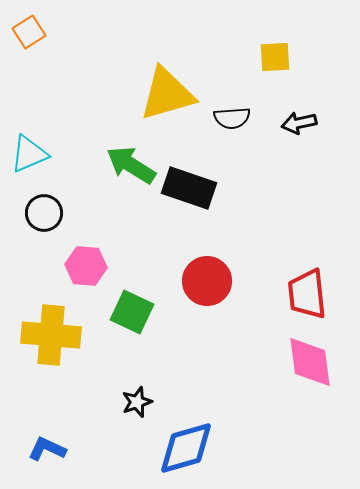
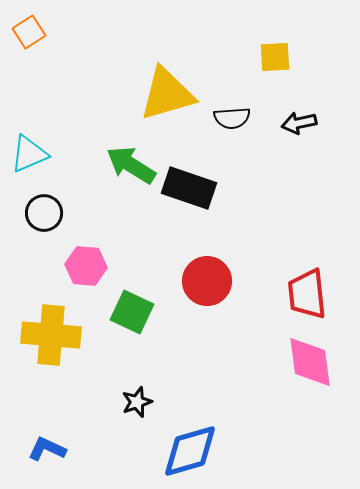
blue diamond: moved 4 px right, 3 px down
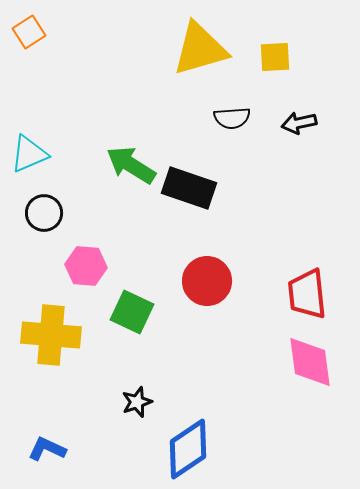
yellow triangle: moved 33 px right, 45 px up
blue diamond: moved 2 px left, 2 px up; rotated 18 degrees counterclockwise
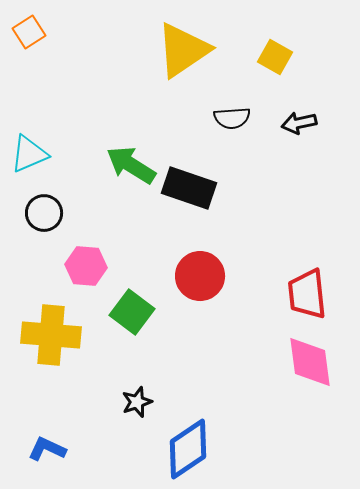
yellow triangle: moved 17 px left, 1 px down; rotated 18 degrees counterclockwise
yellow square: rotated 32 degrees clockwise
red circle: moved 7 px left, 5 px up
green square: rotated 12 degrees clockwise
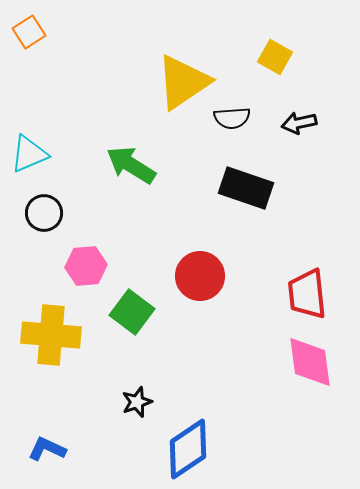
yellow triangle: moved 32 px down
black rectangle: moved 57 px right
pink hexagon: rotated 9 degrees counterclockwise
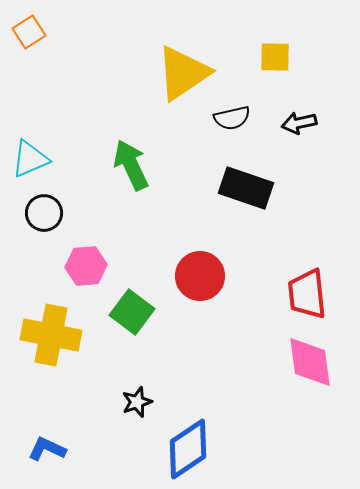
yellow square: rotated 28 degrees counterclockwise
yellow triangle: moved 9 px up
black semicircle: rotated 9 degrees counterclockwise
cyan triangle: moved 1 px right, 5 px down
green arrow: rotated 33 degrees clockwise
yellow cross: rotated 6 degrees clockwise
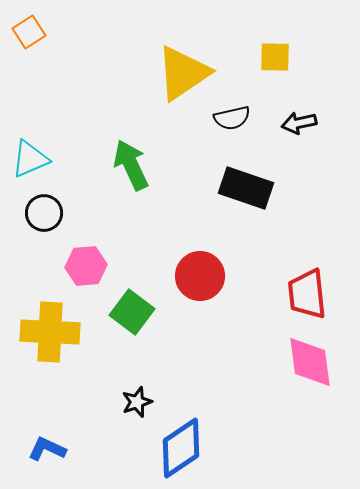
yellow cross: moved 1 px left, 3 px up; rotated 8 degrees counterclockwise
blue diamond: moved 7 px left, 1 px up
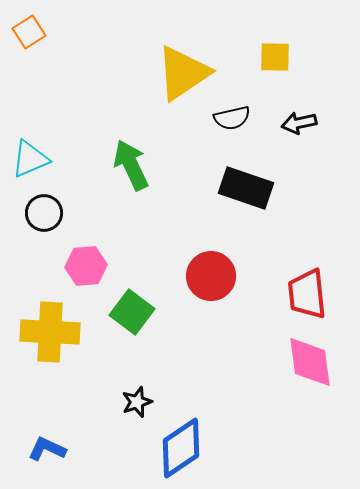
red circle: moved 11 px right
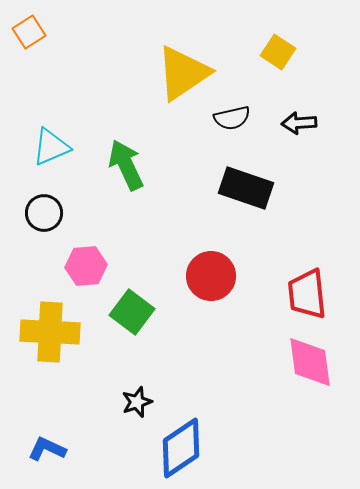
yellow square: moved 3 px right, 5 px up; rotated 32 degrees clockwise
black arrow: rotated 8 degrees clockwise
cyan triangle: moved 21 px right, 12 px up
green arrow: moved 5 px left
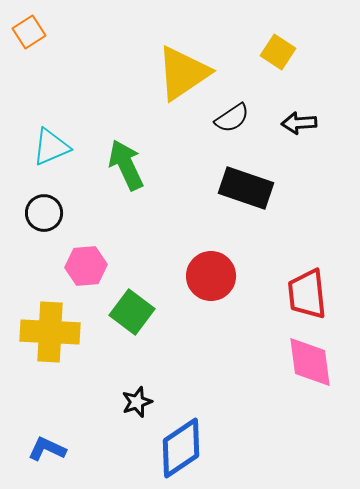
black semicircle: rotated 21 degrees counterclockwise
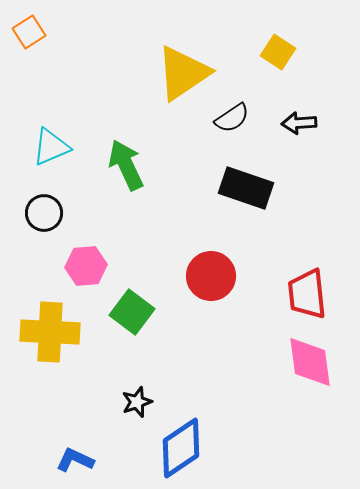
blue L-shape: moved 28 px right, 11 px down
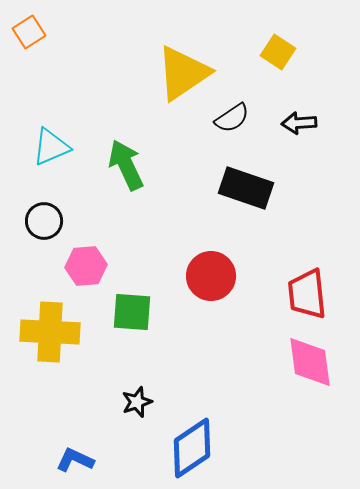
black circle: moved 8 px down
green square: rotated 33 degrees counterclockwise
blue diamond: moved 11 px right
